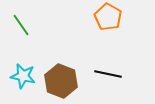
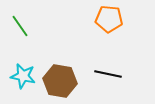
orange pentagon: moved 1 px right, 2 px down; rotated 24 degrees counterclockwise
green line: moved 1 px left, 1 px down
brown hexagon: moved 1 px left; rotated 12 degrees counterclockwise
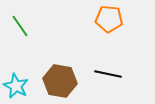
cyan star: moved 7 px left, 10 px down; rotated 15 degrees clockwise
